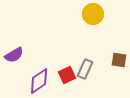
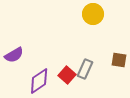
red square: rotated 24 degrees counterclockwise
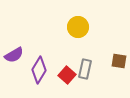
yellow circle: moved 15 px left, 13 px down
brown square: moved 1 px down
gray rectangle: rotated 12 degrees counterclockwise
purple diamond: moved 11 px up; rotated 24 degrees counterclockwise
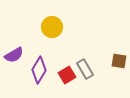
yellow circle: moved 26 px left
gray rectangle: rotated 42 degrees counterclockwise
red square: rotated 18 degrees clockwise
